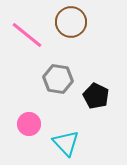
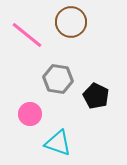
pink circle: moved 1 px right, 10 px up
cyan triangle: moved 8 px left; rotated 28 degrees counterclockwise
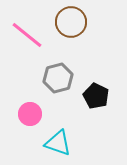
gray hexagon: moved 1 px up; rotated 24 degrees counterclockwise
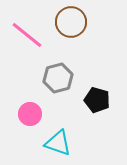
black pentagon: moved 1 px right, 4 px down; rotated 10 degrees counterclockwise
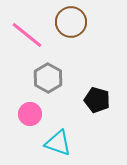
gray hexagon: moved 10 px left; rotated 16 degrees counterclockwise
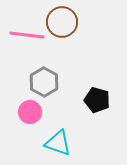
brown circle: moved 9 px left
pink line: rotated 32 degrees counterclockwise
gray hexagon: moved 4 px left, 4 px down
pink circle: moved 2 px up
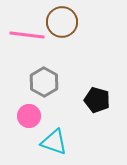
pink circle: moved 1 px left, 4 px down
cyan triangle: moved 4 px left, 1 px up
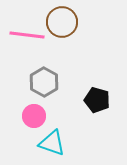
pink circle: moved 5 px right
cyan triangle: moved 2 px left, 1 px down
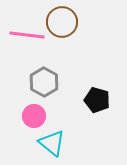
cyan triangle: rotated 20 degrees clockwise
